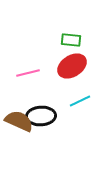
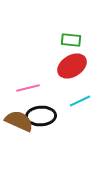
pink line: moved 15 px down
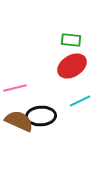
pink line: moved 13 px left
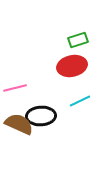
green rectangle: moved 7 px right; rotated 24 degrees counterclockwise
red ellipse: rotated 20 degrees clockwise
brown semicircle: moved 3 px down
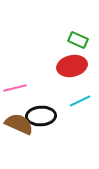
green rectangle: rotated 42 degrees clockwise
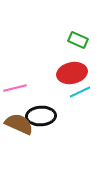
red ellipse: moved 7 px down
cyan line: moved 9 px up
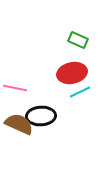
pink line: rotated 25 degrees clockwise
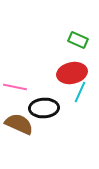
pink line: moved 1 px up
cyan line: rotated 40 degrees counterclockwise
black ellipse: moved 3 px right, 8 px up
